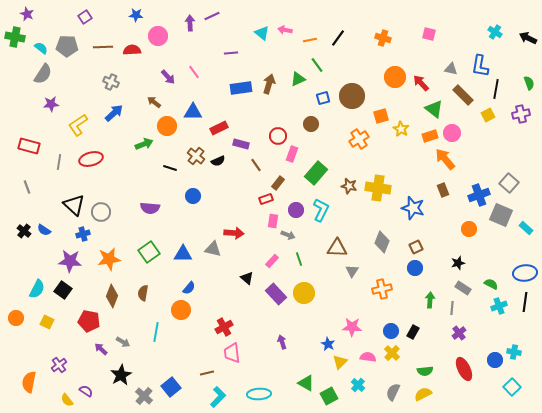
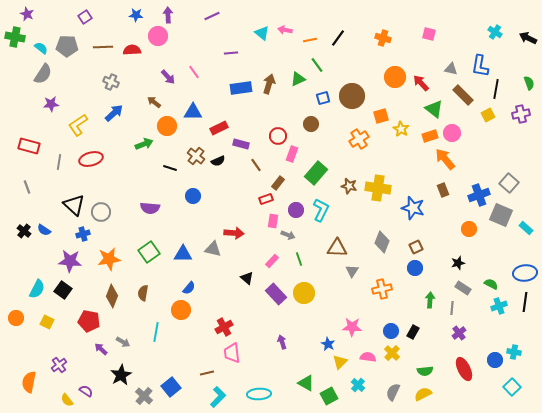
purple arrow at (190, 23): moved 22 px left, 8 px up
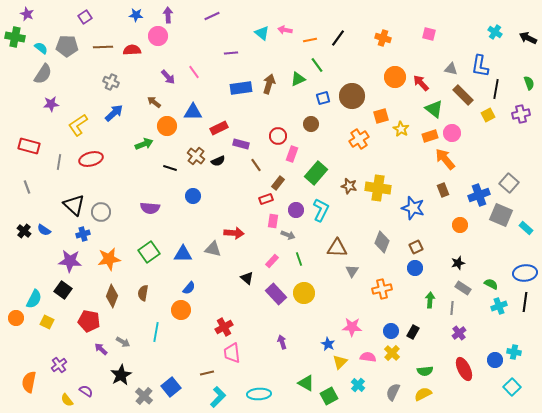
orange circle at (469, 229): moved 9 px left, 4 px up
cyan semicircle at (37, 289): moved 3 px left, 10 px down
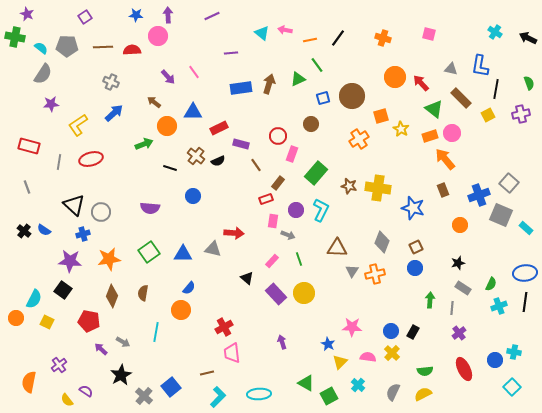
brown rectangle at (463, 95): moved 2 px left, 3 px down
green semicircle at (491, 284): rotated 88 degrees clockwise
orange cross at (382, 289): moved 7 px left, 15 px up
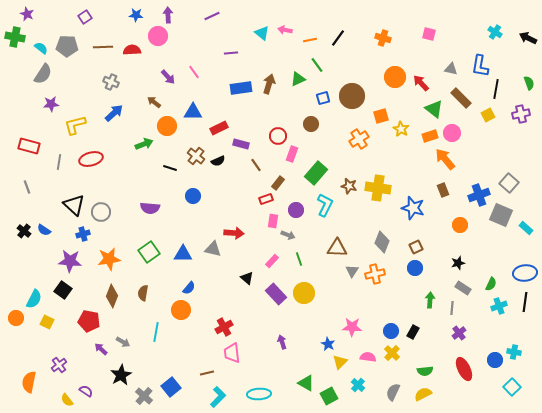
yellow L-shape at (78, 125): moved 3 px left; rotated 20 degrees clockwise
cyan L-shape at (321, 210): moved 4 px right, 5 px up
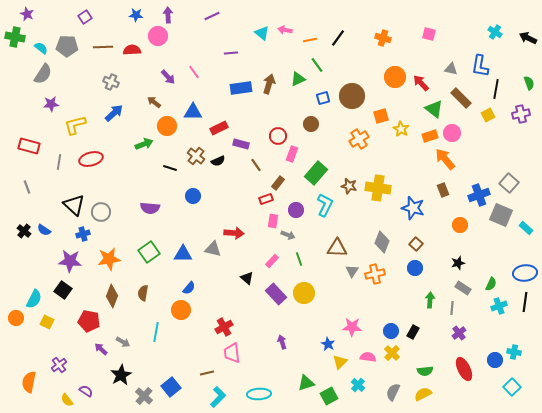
brown square at (416, 247): moved 3 px up; rotated 24 degrees counterclockwise
green triangle at (306, 383): rotated 48 degrees counterclockwise
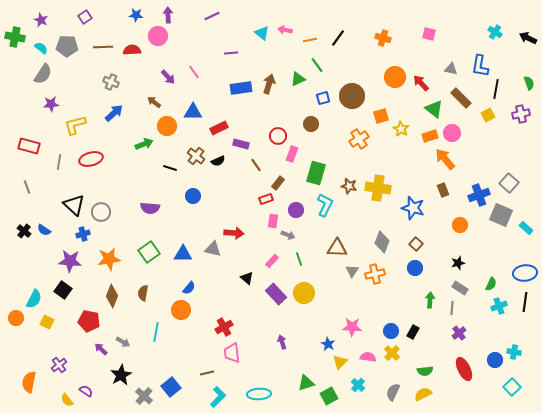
purple star at (27, 14): moved 14 px right, 6 px down
green rectangle at (316, 173): rotated 25 degrees counterclockwise
gray rectangle at (463, 288): moved 3 px left
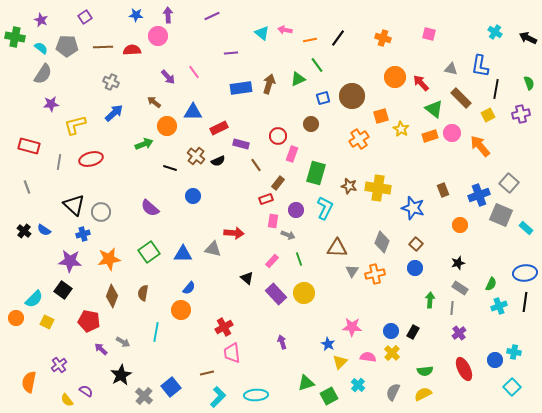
orange arrow at (445, 159): moved 35 px right, 13 px up
cyan L-shape at (325, 205): moved 3 px down
purple semicircle at (150, 208): rotated 36 degrees clockwise
cyan semicircle at (34, 299): rotated 18 degrees clockwise
cyan ellipse at (259, 394): moved 3 px left, 1 px down
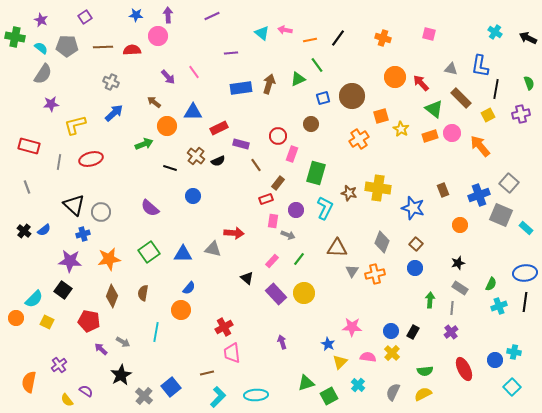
brown star at (349, 186): moved 7 px down
blue semicircle at (44, 230): rotated 72 degrees counterclockwise
green line at (299, 259): rotated 56 degrees clockwise
purple cross at (459, 333): moved 8 px left, 1 px up
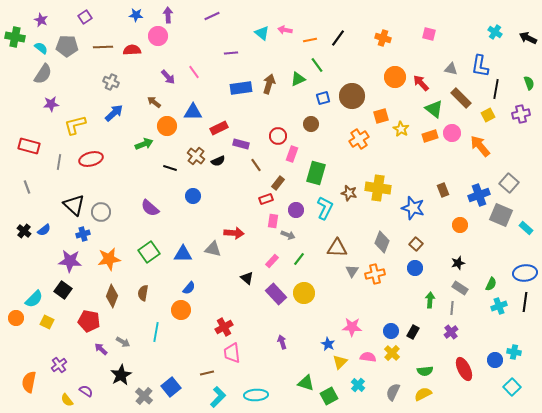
green triangle at (306, 383): rotated 36 degrees clockwise
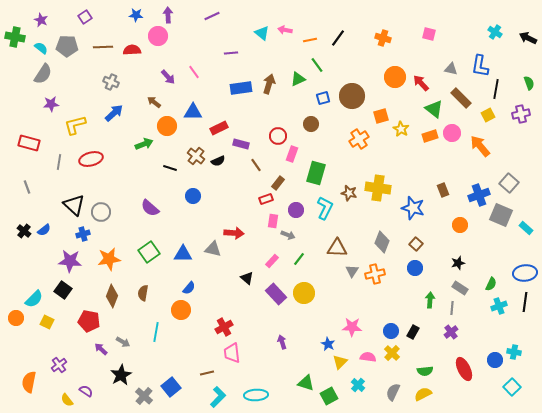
red rectangle at (29, 146): moved 3 px up
